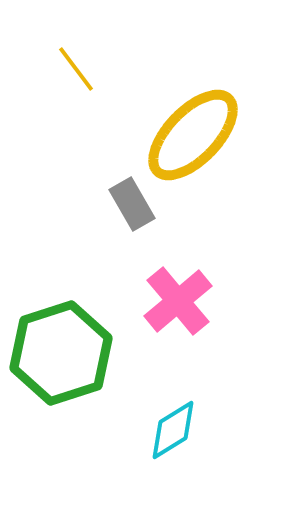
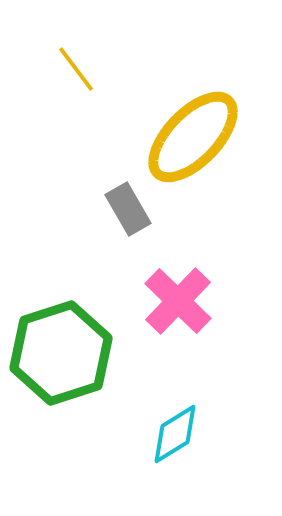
yellow ellipse: moved 2 px down
gray rectangle: moved 4 px left, 5 px down
pink cross: rotated 6 degrees counterclockwise
cyan diamond: moved 2 px right, 4 px down
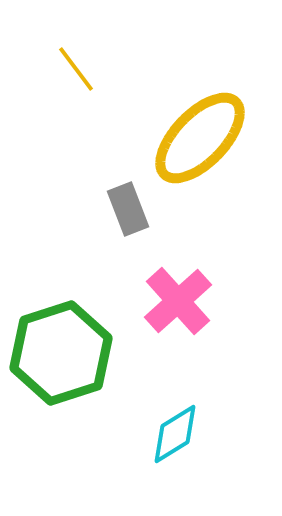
yellow ellipse: moved 7 px right, 1 px down
gray rectangle: rotated 9 degrees clockwise
pink cross: rotated 4 degrees clockwise
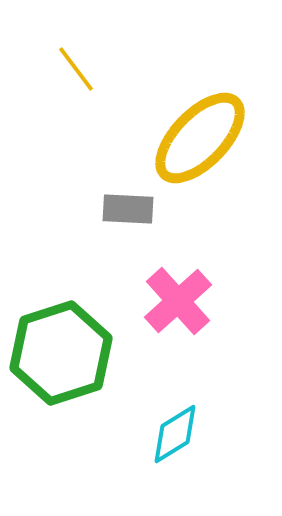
gray rectangle: rotated 66 degrees counterclockwise
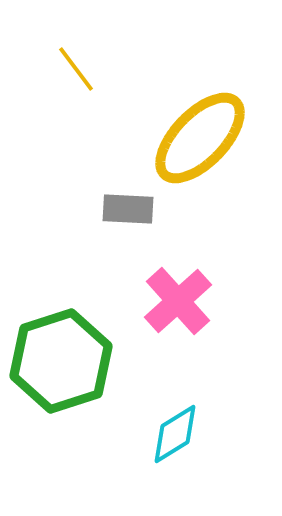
green hexagon: moved 8 px down
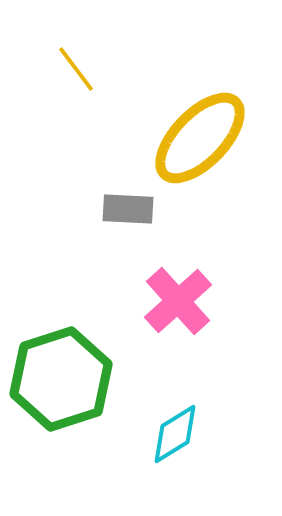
green hexagon: moved 18 px down
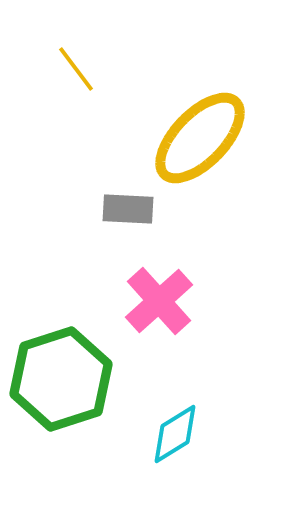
pink cross: moved 19 px left
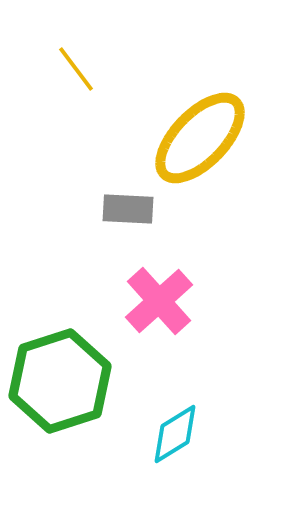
green hexagon: moved 1 px left, 2 px down
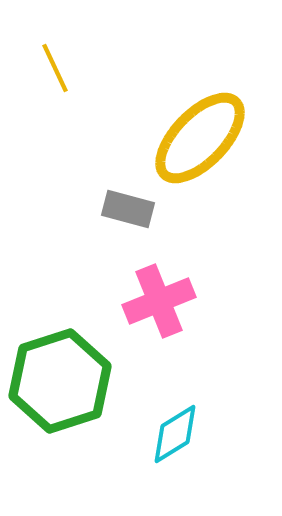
yellow line: moved 21 px left, 1 px up; rotated 12 degrees clockwise
gray rectangle: rotated 12 degrees clockwise
pink cross: rotated 20 degrees clockwise
